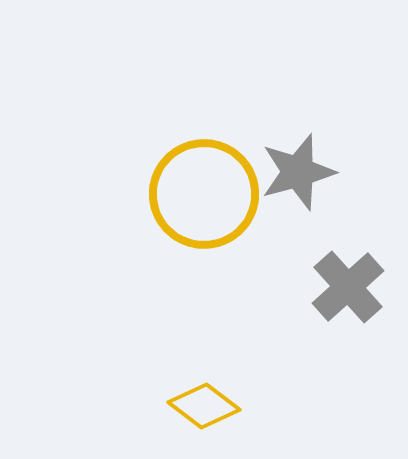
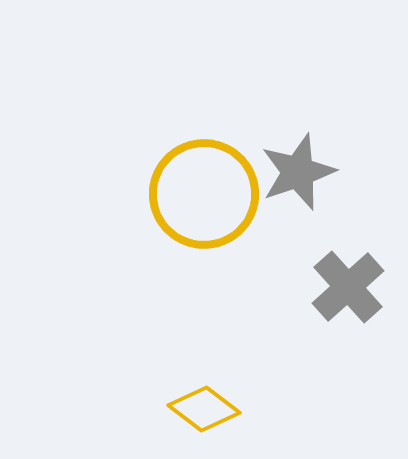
gray star: rotated 4 degrees counterclockwise
yellow diamond: moved 3 px down
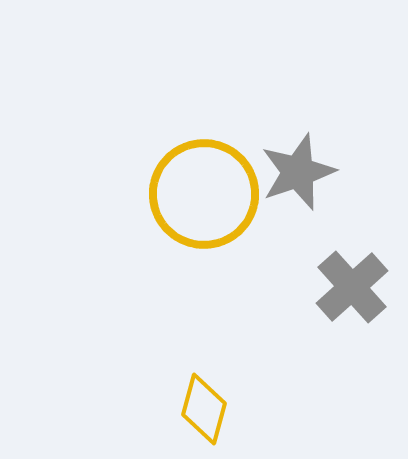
gray cross: moved 4 px right
yellow diamond: rotated 68 degrees clockwise
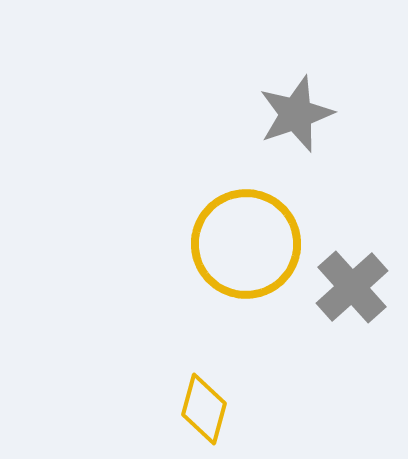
gray star: moved 2 px left, 58 px up
yellow circle: moved 42 px right, 50 px down
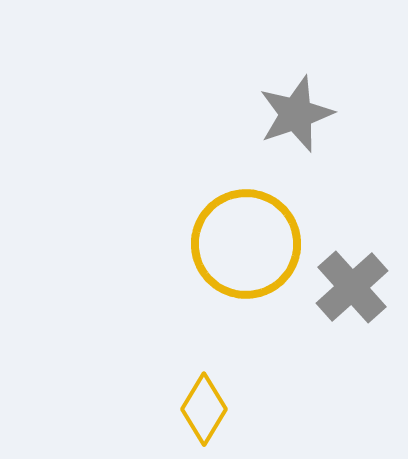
yellow diamond: rotated 16 degrees clockwise
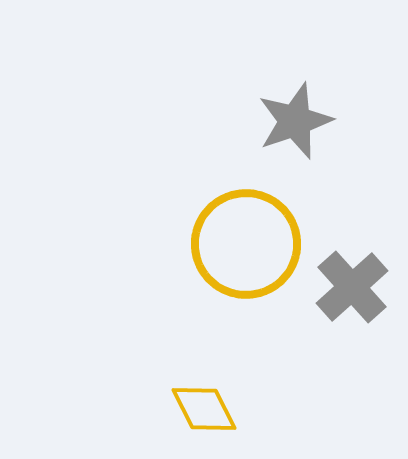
gray star: moved 1 px left, 7 px down
yellow diamond: rotated 58 degrees counterclockwise
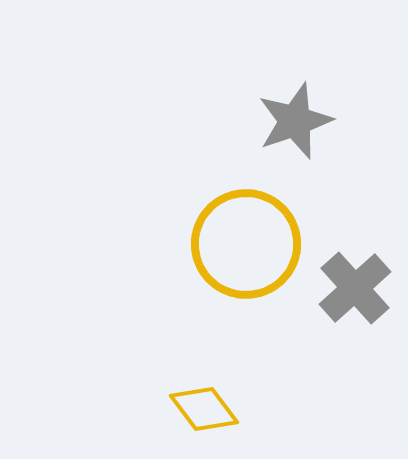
gray cross: moved 3 px right, 1 px down
yellow diamond: rotated 10 degrees counterclockwise
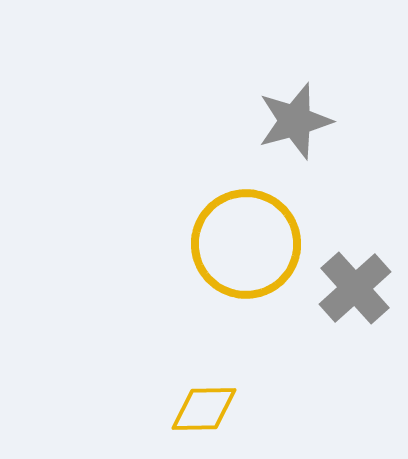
gray star: rotated 4 degrees clockwise
yellow diamond: rotated 54 degrees counterclockwise
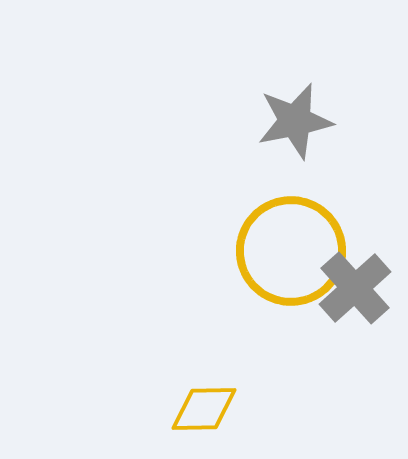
gray star: rotated 4 degrees clockwise
yellow circle: moved 45 px right, 7 px down
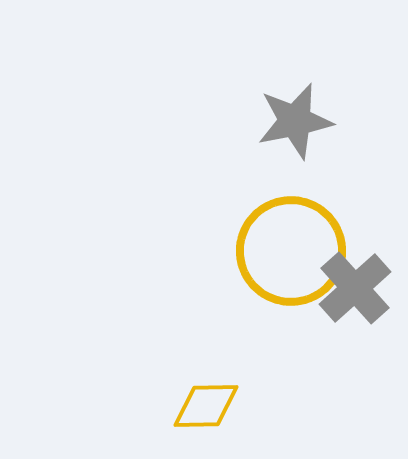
yellow diamond: moved 2 px right, 3 px up
